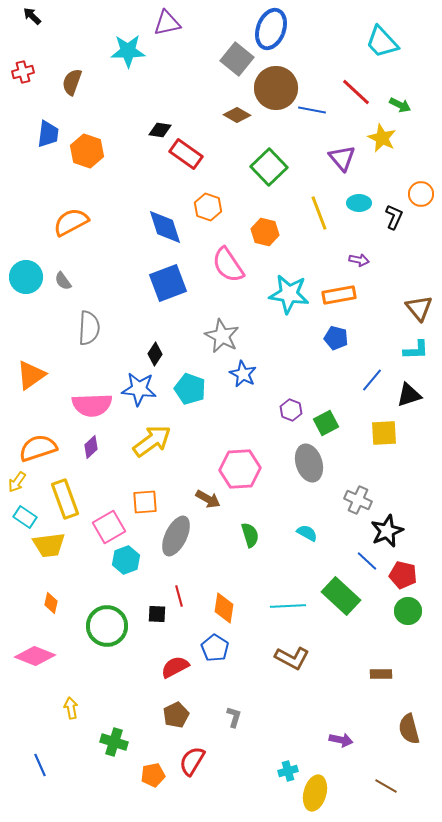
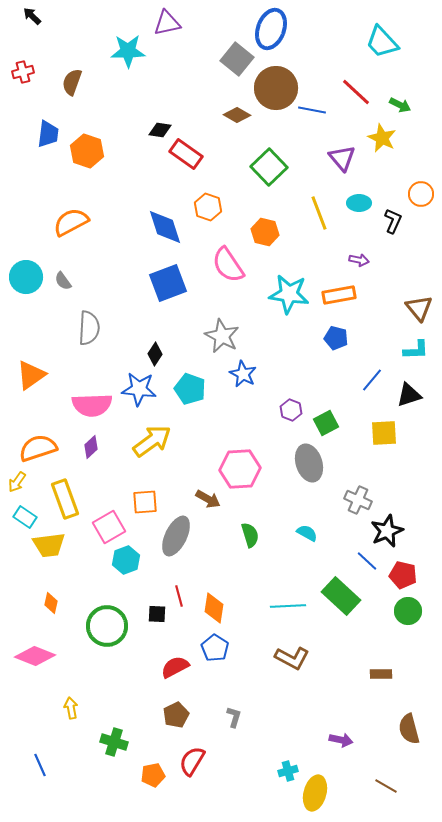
black L-shape at (394, 217): moved 1 px left, 4 px down
orange diamond at (224, 608): moved 10 px left
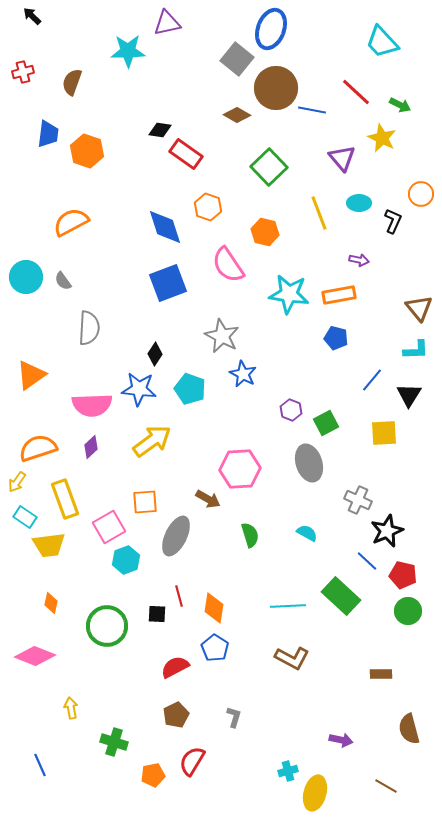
black triangle at (409, 395): rotated 40 degrees counterclockwise
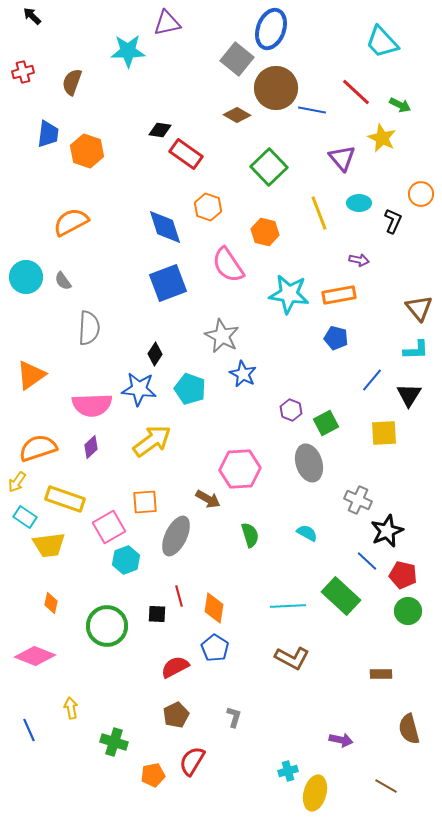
yellow rectangle at (65, 499): rotated 51 degrees counterclockwise
blue line at (40, 765): moved 11 px left, 35 px up
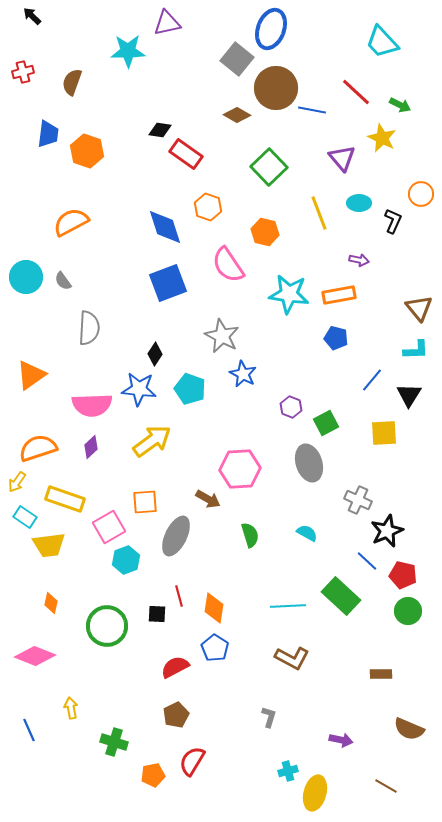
purple hexagon at (291, 410): moved 3 px up
gray L-shape at (234, 717): moved 35 px right
brown semicircle at (409, 729): rotated 52 degrees counterclockwise
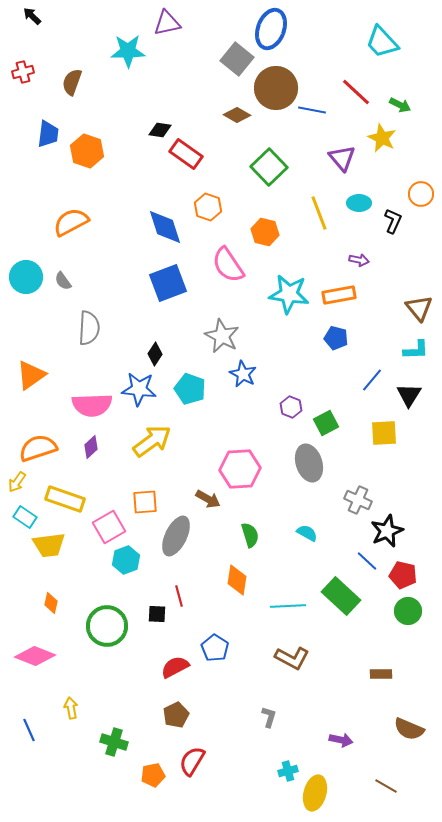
orange diamond at (214, 608): moved 23 px right, 28 px up
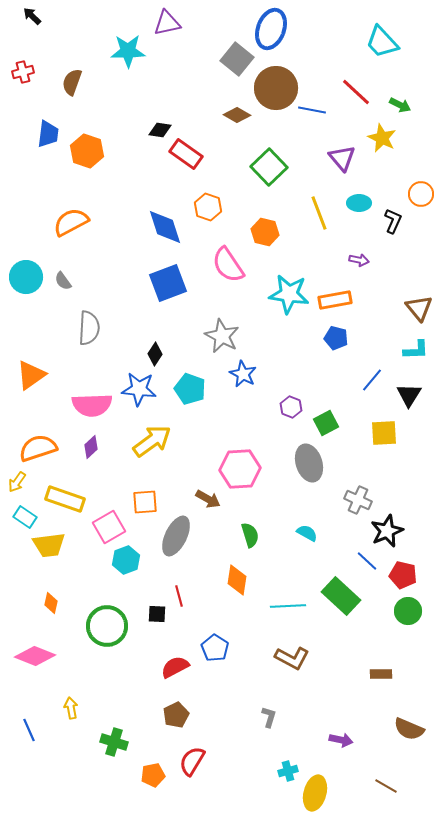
orange rectangle at (339, 295): moved 4 px left, 5 px down
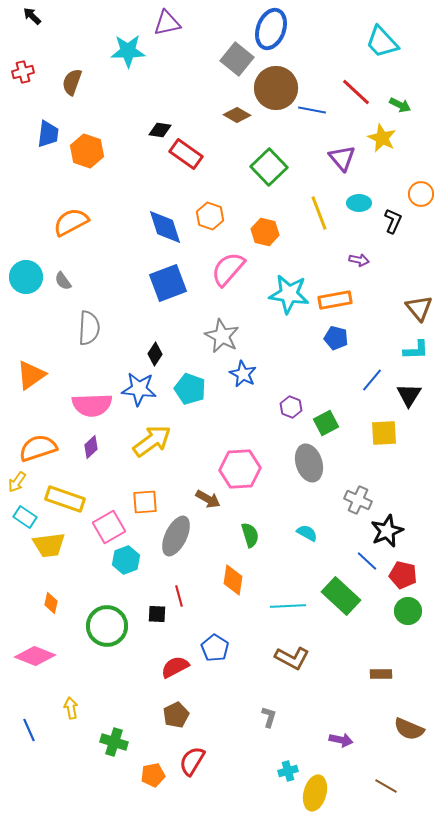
orange hexagon at (208, 207): moved 2 px right, 9 px down
pink semicircle at (228, 265): moved 4 px down; rotated 75 degrees clockwise
orange diamond at (237, 580): moved 4 px left
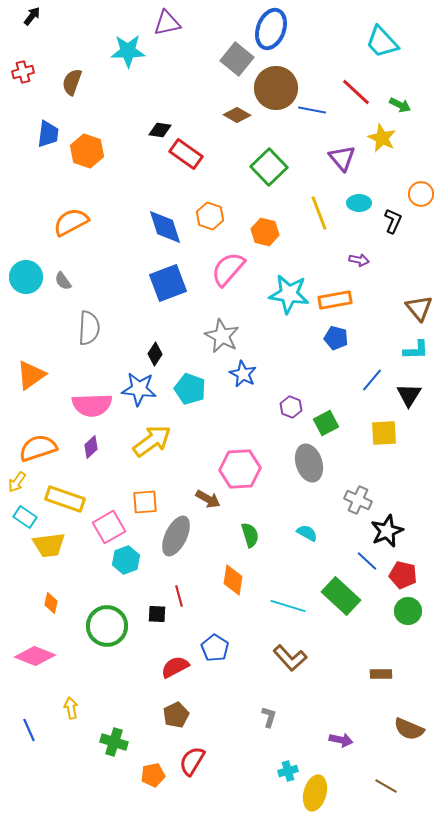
black arrow at (32, 16): rotated 84 degrees clockwise
cyan line at (288, 606): rotated 20 degrees clockwise
brown L-shape at (292, 658): moved 2 px left; rotated 20 degrees clockwise
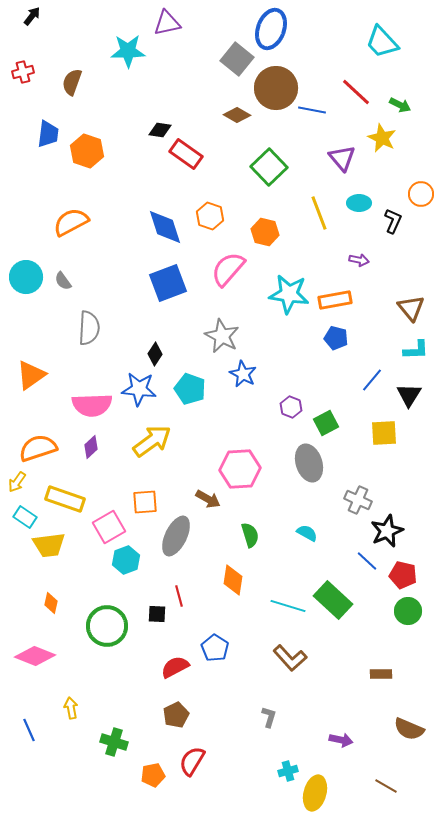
brown triangle at (419, 308): moved 8 px left
green rectangle at (341, 596): moved 8 px left, 4 px down
